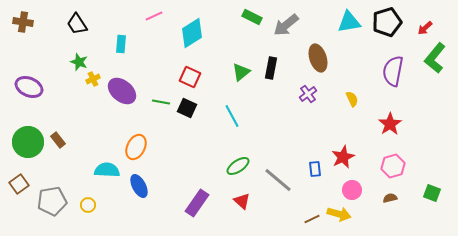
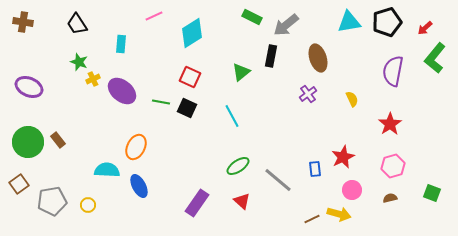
black rectangle at (271, 68): moved 12 px up
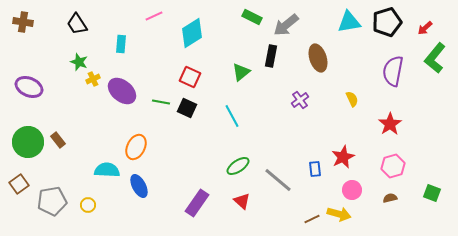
purple cross at (308, 94): moved 8 px left, 6 px down
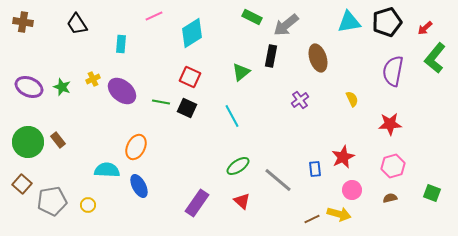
green star at (79, 62): moved 17 px left, 25 px down
red star at (390, 124): rotated 30 degrees clockwise
brown square at (19, 184): moved 3 px right; rotated 12 degrees counterclockwise
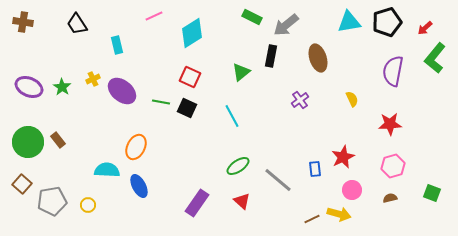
cyan rectangle at (121, 44): moved 4 px left, 1 px down; rotated 18 degrees counterclockwise
green star at (62, 87): rotated 12 degrees clockwise
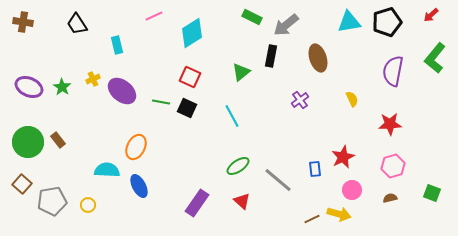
red arrow at (425, 28): moved 6 px right, 13 px up
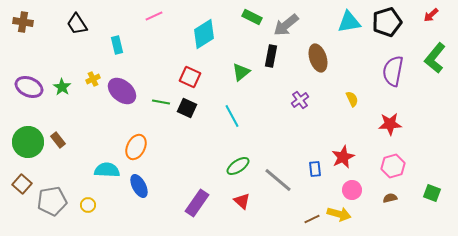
cyan diamond at (192, 33): moved 12 px right, 1 px down
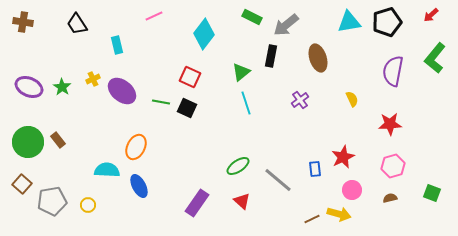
cyan diamond at (204, 34): rotated 20 degrees counterclockwise
cyan line at (232, 116): moved 14 px right, 13 px up; rotated 10 degrees clockwise
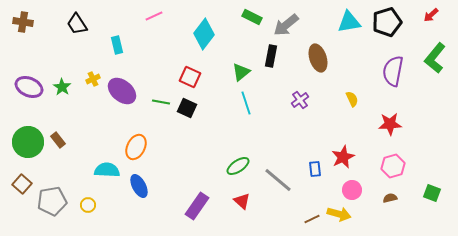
purple rectangle at (197, 203): moved 3 px down
